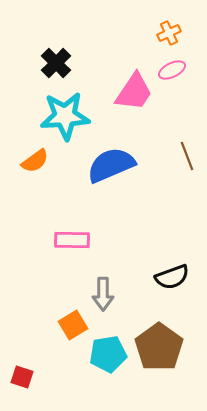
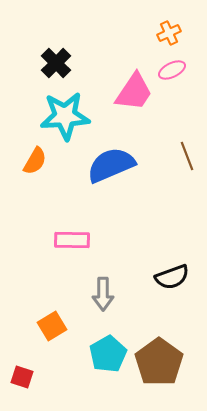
orange semicircle: rotated 24 degrees counterclockwise
orange square: moved 21 px left, 1 px down
brown pentagon: moved 15 px down
cyan pentagon: rotated 21 degrees counterclockwise
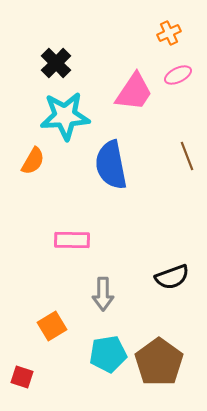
pink ellipse: moved 6 px right, 5 px down
orange semicircle: moved 2 px left
blue semicircle: rotated 78 degrees counterclockwise
cyan pentagon: rotated 21 degrees clockwise
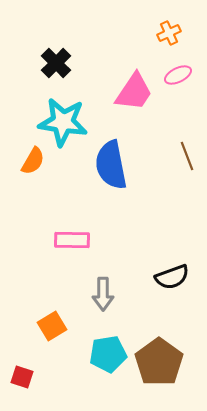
cyan star: moved 2 px left, 6 px down; rotated 12 degrees clockwise
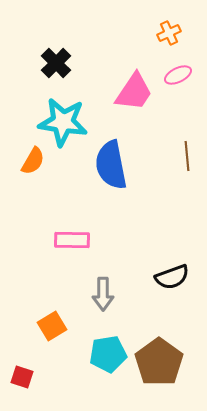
brown line: rotated 16 degrees clockwise
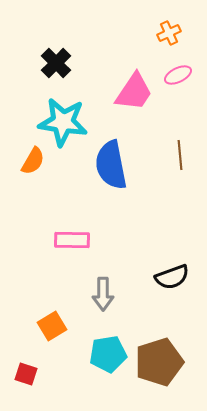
brown line: moved 7 px left, 1 px up
brown pentagon: rotated 18 degrees clockwise
red square: moved 4 px right, 3 px up
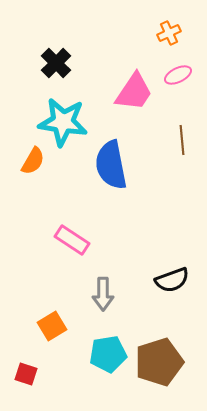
brown line: moved 2 px right, 15 px up
pink rectangle: rotated 32 degrees clockwise
black semicircle: moved 3 px down
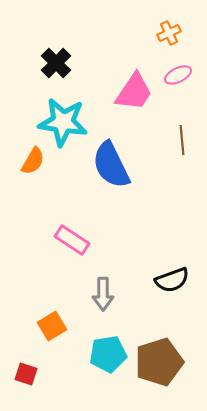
blue semicircle: rotated 15 degrees counterclockwise
